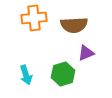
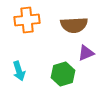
orange cross: moved 7 px left, 2 px down
cyan arrow: moved 7 px left, 4 px up
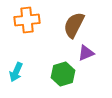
brown semicircle: rotated 120 degrees clockwise
cyan arrow: moved 3 px left, 1 px down; rotated 42 degrees clockwise
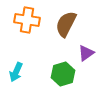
orange cross: rotated 15 degrees clockwise
brown semicircle: moved 8 px left, 1 px up
purple triangle: rotated 12 degrees counterclockwise
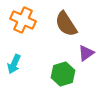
orange cross: moved 4 px left; rotated 15 degrees clockwise
brown semicircle: rotated 60 degrees counterclockwise
cyan arrow: moved 2 px left, 8 px up
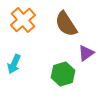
orange cross: rotated 25 degrees clockwise
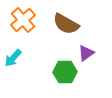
brown semicircle: rotated 28 degrees counterclockwise
cyan arrow: moved 1 px left, 6 px up; rotated 18 degrees clockwise
green hexagon: moved 2 px right, 2 px up; rotated 15 degrees clockwise
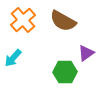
brown semicircle: moved 3 px left, 3 px up
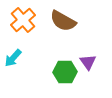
purple triangle: moved 2 px right, 9 px down; rotated 30 degrees counterclockwise
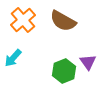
green hexagon: moved 1 px left, 1 px up; rotated 20 degrees counterclockwise
